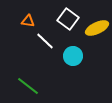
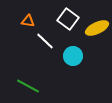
green line: rotated 10 degrees counterclockwise
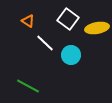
orange triangle: rotated 24 degrees clockwise
yellow ellipse: rotated 15 degrees clockwise
white line: moved 2 px down
cyan circle: moved 2 px left, 1 px up
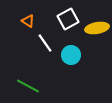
white square: rotated 25 degrees clockwise
white line: rotated 12 degrees clockwise
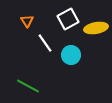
orange triangle: moved 1 px left; rotated 24 degrees clockwise
yellow ellipse: moved 1 px left
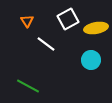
white line: moved 1 px right, 1 px down; rotated 18 degrees counterclockwise
cyan circle: moved 20 px right, 5 px down
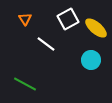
orange triangle: moved 2 px left, 2 px up
yellow ellipse: rotated 50 degrees clockwise
green line: moved 3 px left, 2 px up
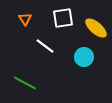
white square: moved 5 px left, 1 px up; rotated 20 degrees clockwise
white line: moved 1 px left, 2 px down
cyan circle: moved 7 px left, 3 px up
green line: moved 1 px up
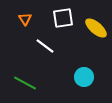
cyan circle: moved 20 px down
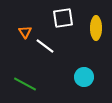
orange triangle: moved 13 px down
yellow ellipse: rotated 50 degrees clockwise
green line: moved 1 px down
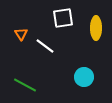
orange triangle: moved 4 px left, 2 px down
green line: moved 1 px down
